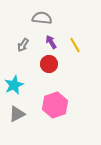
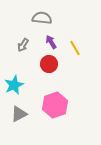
yellow line: moved 3 px down
gray triangle: moved 2 px right
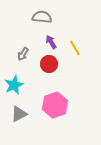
gray semicircle: moved 1 px up
gray arrow: moved 9 px down
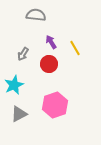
gray semicircle: moved 6 px left, 2 px up
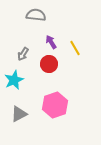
cyan star: moved 5 px up
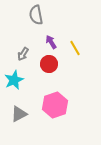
gray semicircle: rotated 108 degrees counterclockwise
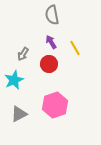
gray semicircle: moved 16 px right
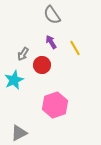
gray semicircle: rotated 24 degrees counterclockwise
red circle: moved 7 px left, 1 px down
gray triangle: moved 19 px down
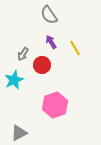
gray semicircle: moved 3 px left
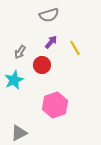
gray semicircle: rotated 72 degrees counterclockwise
purple arrow: rotated 72 degrees clockwise
gray arrow: moved 3 px left, 2 px up
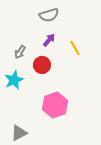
purple arrow: moved 2 px left, 2 px up
